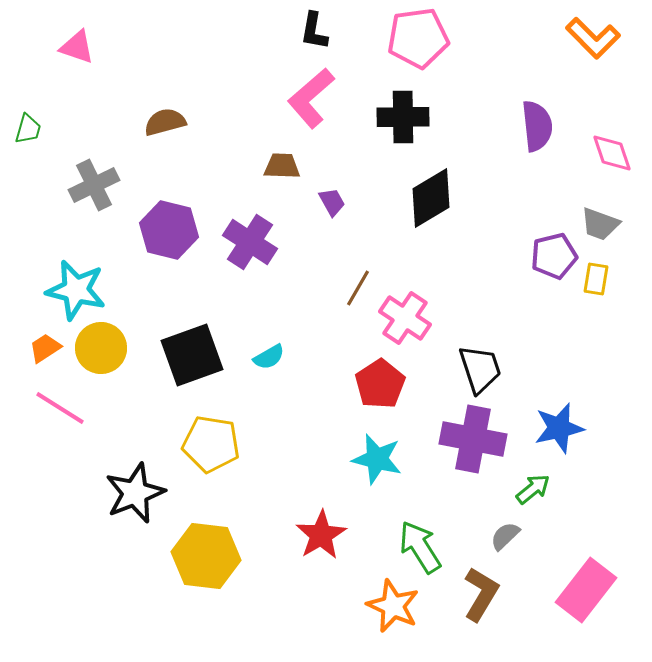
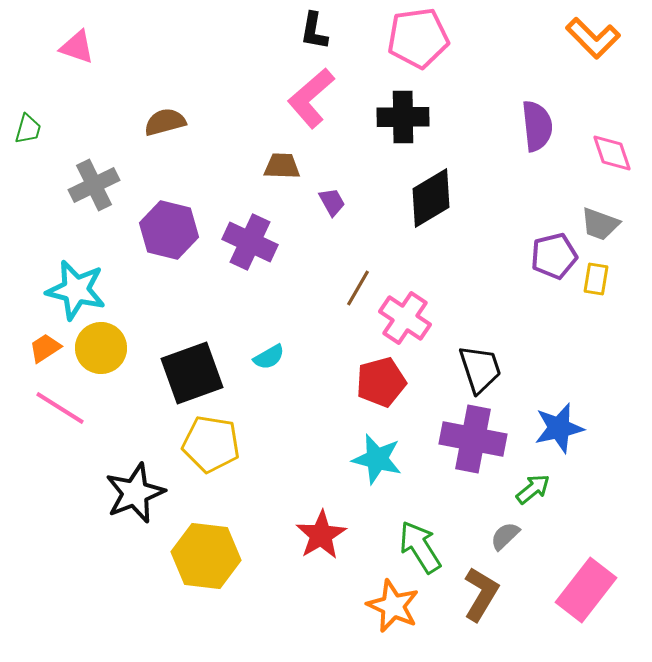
purple cross at (250, 242): rotated 8 degrees counterclockwise
black square at (192, 355): moved 18 px down
red pentagon at (380, 384): moved 1 px right, 2 px up; rotated 18 degrees clockwise
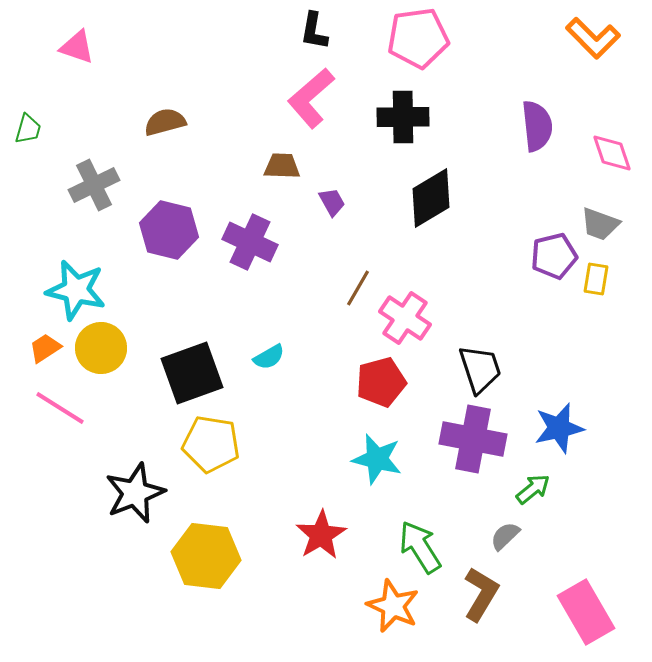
pink rectangle at (586, 590): moved 22 px down; rotated 68 degrees counterclockwise
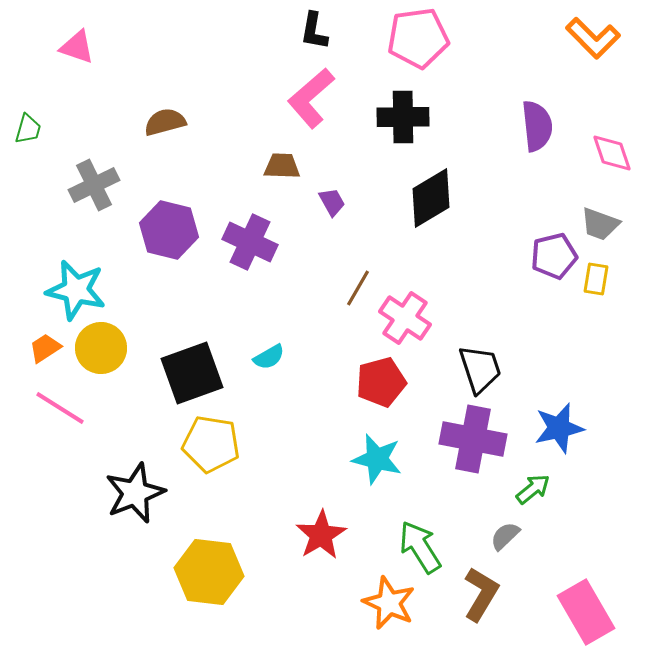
yellow hexagon at (206, 556): moved 3 px right, 16 px down
orange star at (393, 606): moved 4 px left, 3 px up
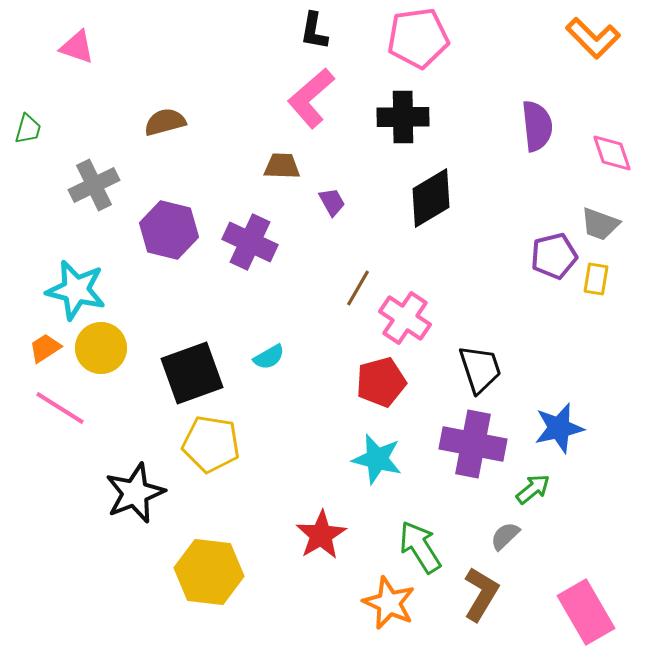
purple cross at (473, 439): moved 5 px down
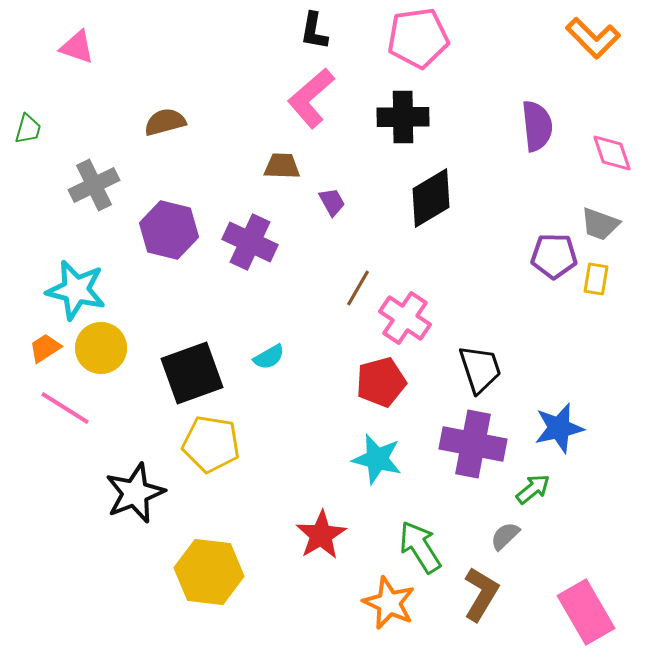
purple pentagon at (554, 256): rotated 15 degrees clockwise
pink line at (60, 408): moved 5 px right
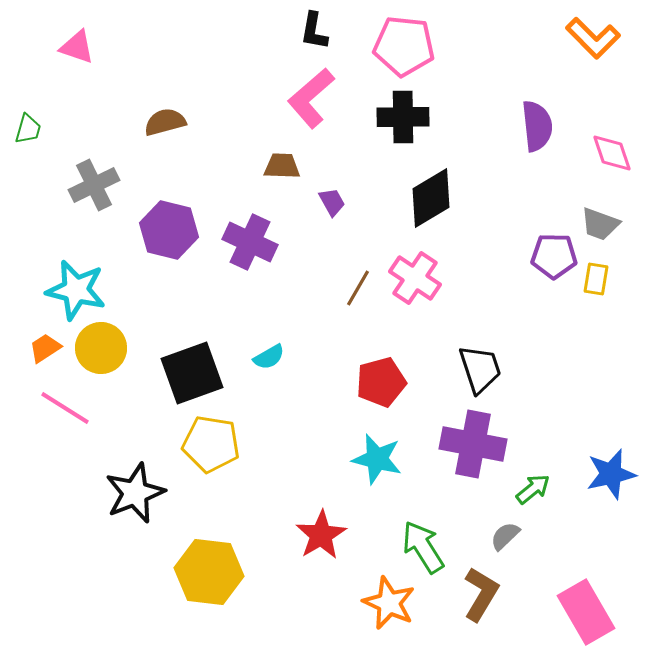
pink pentagon at (418, 38): moved 14 px left, 8 px down; rotated 14 degrees clockwise
pink cross at (405, 318): moved 10 px right, 40 px up
blue star at (559, 428): moved 52 px right, 46 px down
green arrow at (420, 547): moved 3 px right
